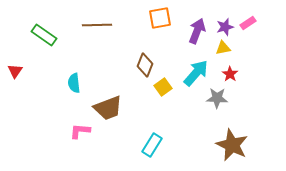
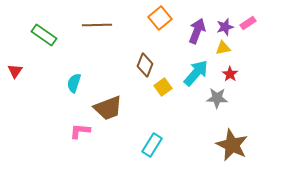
orange square: rotated 30 degrees counterclockwise
cyan semicircle: rotated 24 degrees clockwise
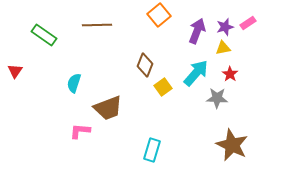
orange square: moved 1 px left, 3 px up
cyan rectangle: moved 5 px down; rotated 15 degrees counterclockwise
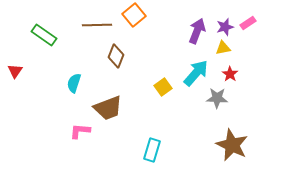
orange square: moved 25 px left
brown diamond: moved 29 px left, 9 px up
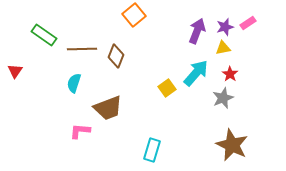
brown line: moved 15 px left, 24 px down
yellow square: moved 4 px right, 1 px down
gray star: moved 6 px right; rotated 25 degrees counterclockwise
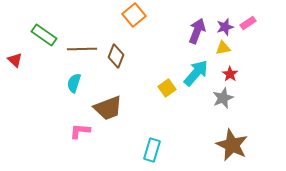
red triangle: moved 11 px up; rotated 21 degrees counterclockwise
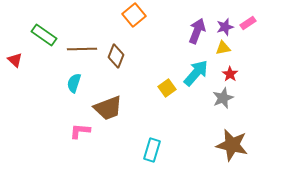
brown star: rotated 12 degrees counterclockwise
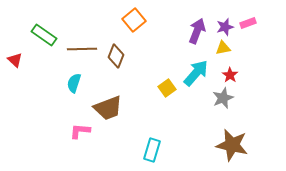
orange square: moved 5 px down
pink rectangle: rotated 14 degrees clockwise
red star: moved 1 px down
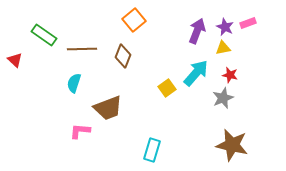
purple star: rotated 30 degrees counterclockwise
brown diamond: moved 7 px right
red star: rotated 21 degrees counterclockwise
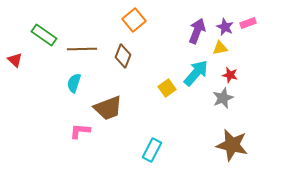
yellow triangle: moved 3 px left
cyan rectangle: rotated 10 degrees clockwise
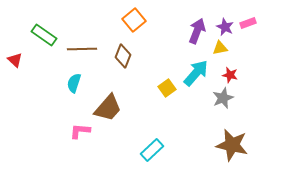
brown trapezoid: rotated 28 degrees counterclockwise
cyan rectangle: rotated 20 degrees clockwise
